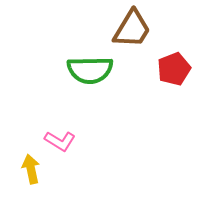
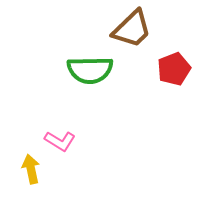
brown trapezoid: rotated 15 degrees clockwise
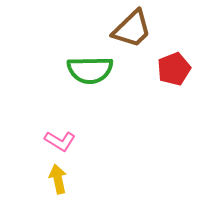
yellow arrow: moved 27 px right, 10 px down
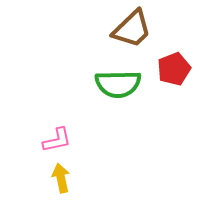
green semicircle: moved 28 px right, 14 px down
pink L-shape: moved 3 px left, 1 px up; rotated 44 degrees counterclockwise
yellow arrow: moved 3 px right, 1 px up
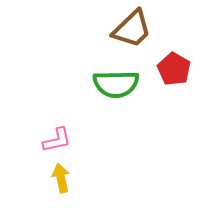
red pentagon: rotated 20 degrees counterclockwise
green semicircle: moved 2 px left
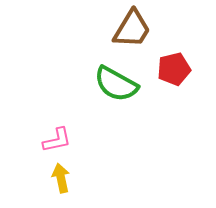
brown trapezoid: rotated 15 degrees counterclockwise
red pentagon: rotated 28 degrees clockwise
green semicircle: rotated 30 degrees clockwise
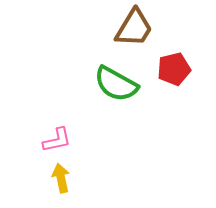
brown trapezoid: moved 2 px right, 1 px up
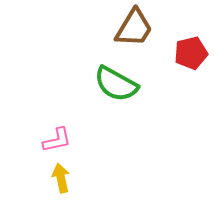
red pentagon: moved 17 px right, 16 px up
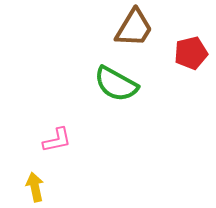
yellow arrow: moved 26 px left, 9 px down
